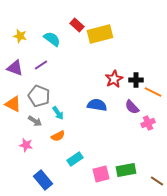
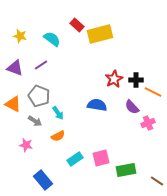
pink square: moved 16 px up
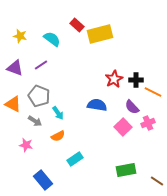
pink square: moved 22 px right, 31 px up; rotated 30 degrees counterclockwise
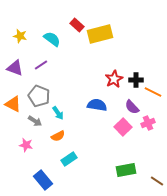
cyan rectangle: moved 6 px left
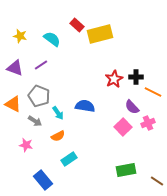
black cross: moved 3 px up
blue semicircle: moved 12 px left, 1 px down
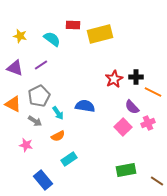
red rectangle: moved 4 px left; rotated 40 degrees counterclockwise
gray pentagon: rotated 25 degrees clockwise
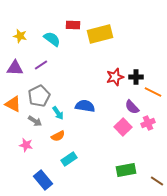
purple triangle: rotated 18 degrees counterclockwise
red star: moved 1 px right, 2 px up; rotated 12 degrees clockwise
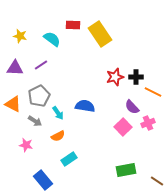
yellow rectangle: rotated 70 degrees clockwise
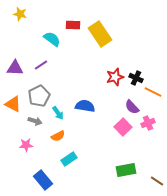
yellow star: moved 22 px up
black cross: moved 1 px down; rotated 24 degrees clockwise
gray arrow: rotated 16 degrees counterclockwise
pink star: rotated 16 degrees counterclockwise
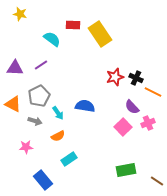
pink star: moved 2 px down
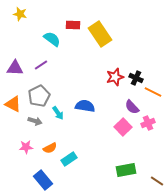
orange semicircle: moved 8 px left, 12 px down
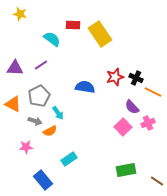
blue semicircle: moved 19 px up
orange semicircle: moved 17 px up
